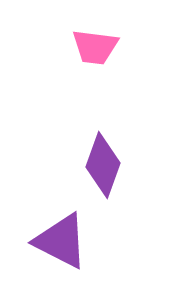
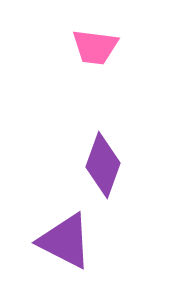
purple triangle: moved 4 px right
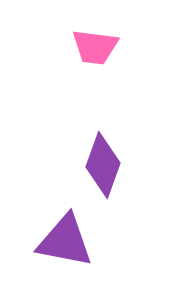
purple triangle: rotated 16 degrees counterclockwise
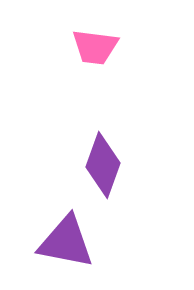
purple triangle: moved 1 px right, 1 px down
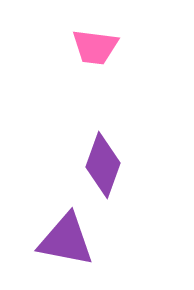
purple triangle: moved 2 px up
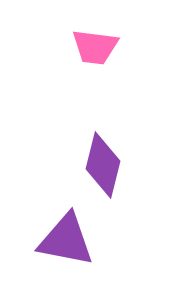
purple diamond: rotated 6 degrees counterclockwise
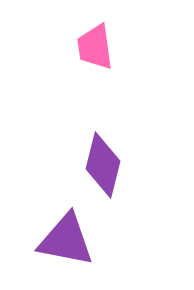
pink trapezoid: rotated 75 degrees clockwise
